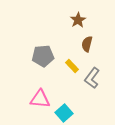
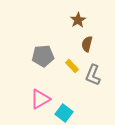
gray L-shape: moved 1 px right, 3 px up; rotated 15 degrees counterclockwise
pink triangle: rotated 35 degrees counterclockwise
cyan square: rotated 12 degrees counterclockwise
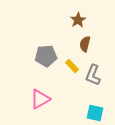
brown semicircle: moved 2 px left
gray pentagon: moved 3 px right
cyan square: moved 31 px right; rotated 24 degrees counterclockwise
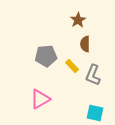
brown semicircle: rotated 14 degrees counterclockwise
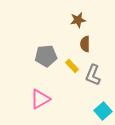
brown star: rotated 21 degrees clockwise
cyan square: moved 8 px right, 2 px up; rotated 36 degrees clockwise
